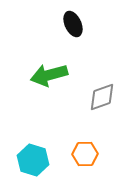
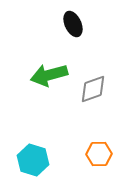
gray diamond: moved 9 px left, 8 px up
orange hexagon: moved 14 px right
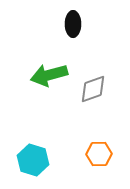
black ellipse: rotated 25 degrees clockwise
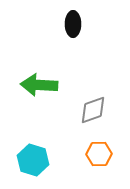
green arrow: moved 10 px left, 10 px down; rotated 18 degrees clockwise
gray diamond: moved 21 px down
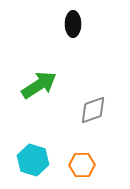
green arrow: rotated 144 degrees clockwise
orange hexagon: moved 17 px left, 11 px down
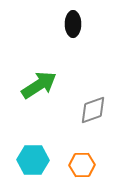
cyan hexagon: rotated 16 degrees counterclockwise
